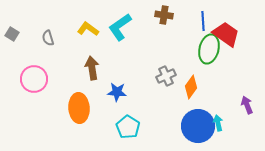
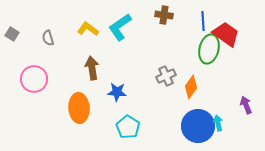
purple arrow: moved 1 px left
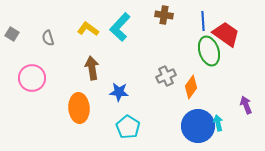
cyan L-shape: rotated 12 degrees counterclockwise
green ellipse: moved 2 px down; rotated 32 degrees counterclockwise
pink circle: moved 2 px left, 1 px up
blue star: moved 2 px right
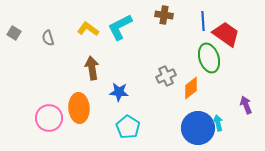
cyan L-shape: rotated 20 degrees clockwise
gray square: moved 2 px right, 1 px up
green ellipse: moved 7 px down
pink circle: moved 17 px right, 40 px down
orange diamond: moved 1 px down; rotated 15 degrees clockwise
blue circle: moved 2 px down
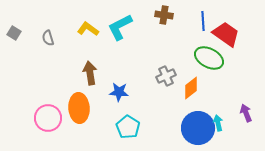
green ellipse: rotated 44 degrees counterclockwise
brown arrow: moved 2 px left, 5 px down
purple arrow: moved 8 px down
pink circle: moved 1 px left
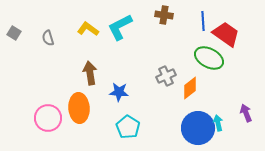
orange diamond: moved 1 px left
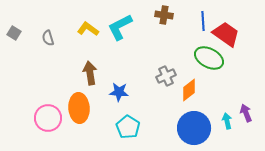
orange diamond: moved 1 px left, 2 px down
cyan arrow: moved 9 px right, 2 px up
blue circle: moved 4 px left
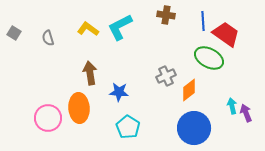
brown cross: moved 2 px right
cyan arrow: moved 5 px right, 15 px up
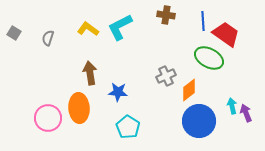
gray semicircle: rotated 35 degrees clockwise
blue star: moved 1 px left
blue circle: moved 5 px right, 7 px up
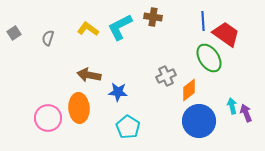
brown cross: moved 13 px left, 2 px down
gray square: rotated 24 degrees clockwise
green ellipse: rotated 28 degrees clockwise
brown arrow: moved 1 px left, 2 px down; rotated 70 degrees counterclockwise
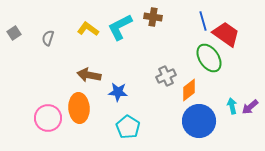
blue line: rotated 12 degrees counterclockwise
purple arrow: moved 4 px right, 6 px up; rotated 108 degrees counterclockwise
